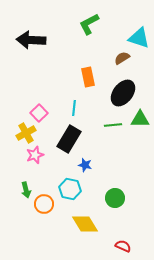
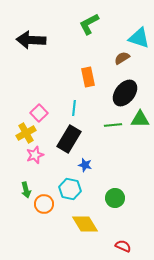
black ellipse: moved 2 px right
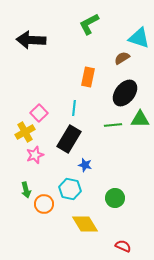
orange rectangle: rotated 24 degrees clockwise
yellow cross: moved 1 px left, 1 px up
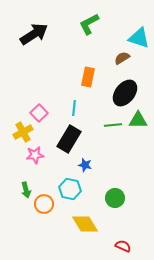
black arrow: moved 3 px right, 6 px up; rotated 144 degrees clockwise
green triangle: moved 2 px left, 1 px down
yellow cross: moved 2 px left
pink star: rotated 12 degrees clockwise
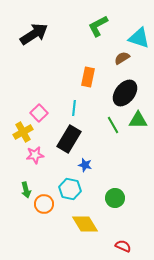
green L-shape: moved 9 px right, 2 px down
green line: rotated 66 degrees clockwise
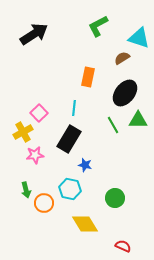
orange circle: moved 1 px up
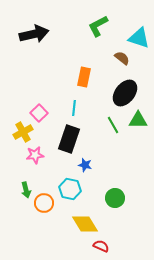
black arrow: rotated 20 degrees clockwise
brown semicircle: rotated 70 degrees clockwise
orange rectangle: moved 4 px left
black rectangle: rotated 12 degrees counterclockwise
red semicircle: moved 22 px left
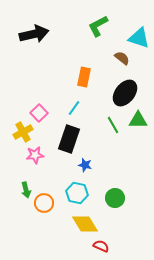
cyan line: rotated 28 degrees clockwise
cyan hexagon: moved 7 px right, 4 px down
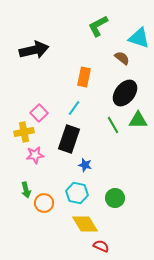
black arrow: moved 16 px down
yellow cross: moved 1 px right; rotated 18 degrees clockwise
